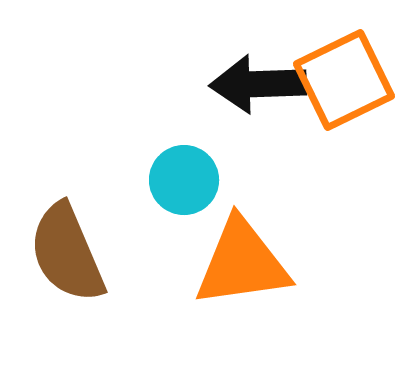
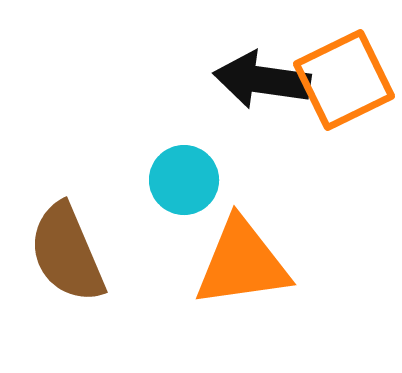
black arrow: moved 4 px right, 4 px up; rotated 10 degrees clockwise
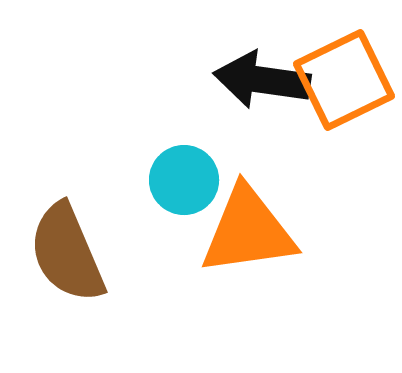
orange triangle: moved 6 px right, 32 px up
